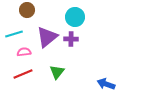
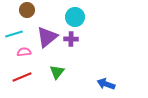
red line: moved 1 px left, 3 px down
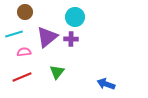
brown circle: moved 2 px left, 2 px down
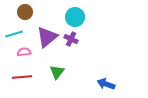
purple cross: rotated 24 degrees clockwise
red line: rotated 18 degrees clockwise
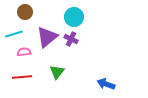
cyan circle: moved 1 px left
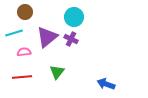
cyan line: moved 1 px up
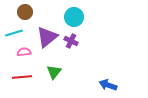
purple cross: moved 2 px down
green triangle: moved 3 px left
blue arrow: moved 2 px right, 1 px down
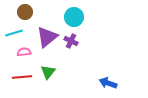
green triangle: moved 6 px left
blue arrow: moved 2 px up
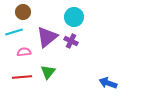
brown circle: moved 2 px left
cyan line: moved 1 px up
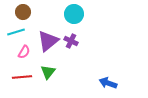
cyan circle: moved 3 px up
cyan line: moved 2 px right
purple triangle: moved 1 px right, 4 px down
pink semicircle: rotated 128 degrees clockwise
